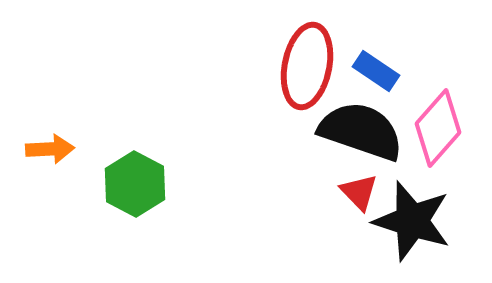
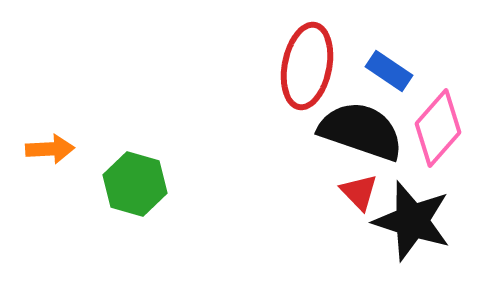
blue rectangle: moved 13 px right
green hexagon: rotated 12 degrees counterclockwise
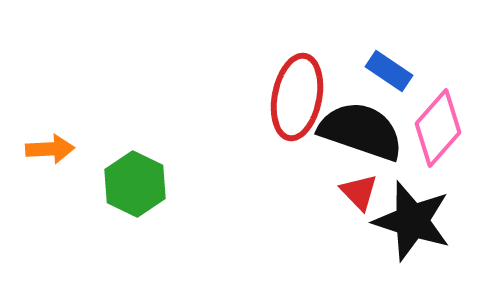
red ellipse: moved 10 px left, 31 px down
green hexagon: rotated 10 degrees clockwise
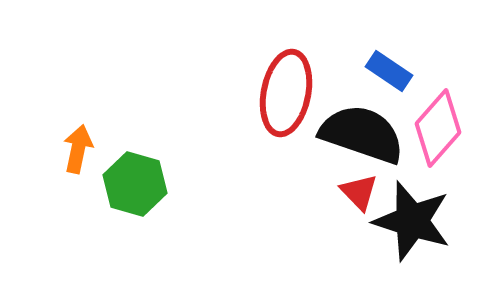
red ellipse: moved 11 px left, 4 px up
black semicircle: moved 1 px right, 3 px down
orange arrow: moved 28 px right; rotated 75 degrees counterclockwise
green hexagon: rotated 10 degrees counterclockwise
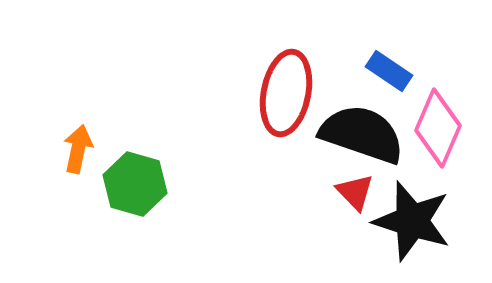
pink diamond: rotated 18 degrees counterclockwise
red triangle: moved 4 px left
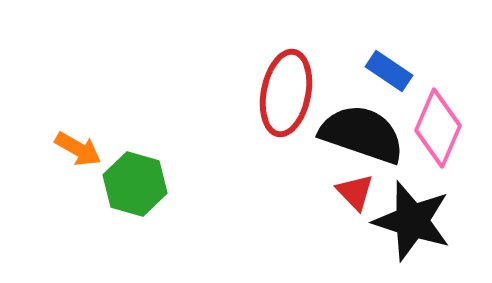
orange arrow: rotated 108 degrees clockwise
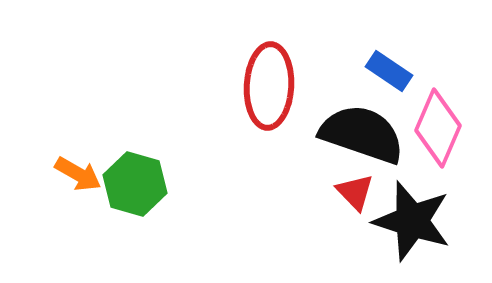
red ellipse: moved 17 px left, 7 px up; rotated 8 degrees counterclockwise
orange arrow: moved 25 px down
